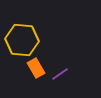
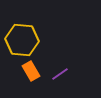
orange rectangle: moved 5 px left, 3 px down
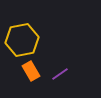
yellow hexagon: rotated 16 degrees counterclockwise
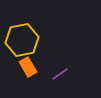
orange rectangle: moved 3 px left, 4 px up
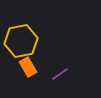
yellow hexagon: moved 1 px left, 1 px down
